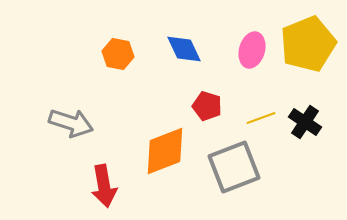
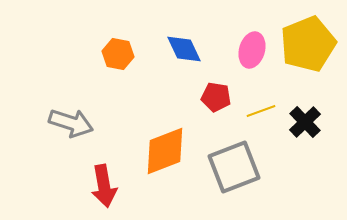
red pentagon: moved 9 px right, 9 px up; rotated 8 degrees counterclockwise
yellow line: moved 7 px up
black cross: rotated 12 degrees clockwise
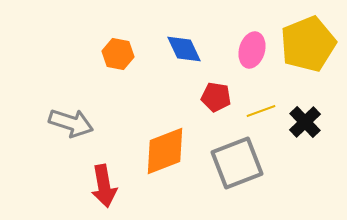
gray square: moved 3 px right, 4 px up
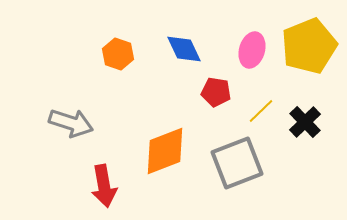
yellow pentagon: moved 1 px right, 2 px down
orange hexagon: rotated 8 degrees clockwise
red pentagon: moved 5 px up
yellow line: rotated 24 degrees counterclockwise
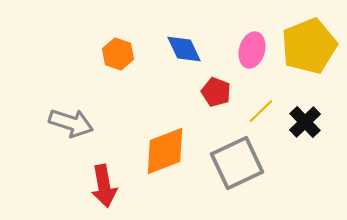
red pentagon: rotated 12 degrees clockwise
gray square: rotated 4 degrees counterclockwise
